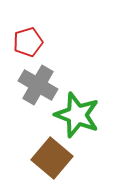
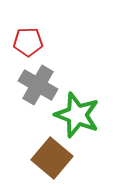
red pentagon: rotated 16 degrees clockwise
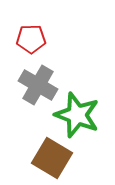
red pentagon: moved 3 px right, 3 px up
brown square: rotated 9 degrees counterclockwise
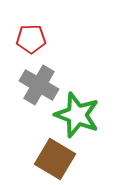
gray cross: moved 1 px right
brown square: moved 3 px right, 1 px down
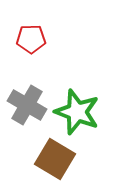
gray cross: moved 12 px left, 20 px down
green star: moved 3 px up
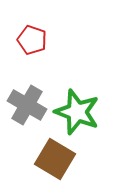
red pentagon: moved 1 px right, 1 px down; rotated 20 degrees clockwise
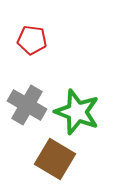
red pentagon: rotated 12 degrees counterclockwise
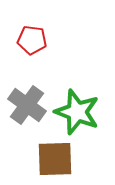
gray cross: rotated 6 degrees clockwise
brown square: rotated 33 degrees counterclockwise
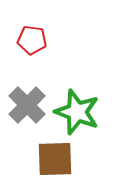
gray cross: rotated 9 degrees clockwise
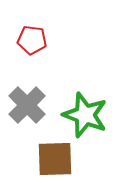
green star: moved 8 px right, 3 px down
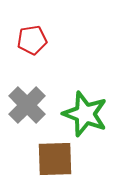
red pentagon: rotated 16 degrees counterclockwise
green star: moved 1 px up
